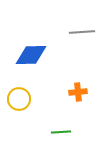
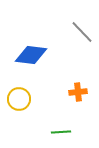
gray line: rotated 50 degrees clockwise
blue diamond: rotated 8 degrees clockwise
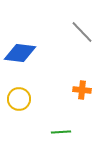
blue diamond: moved 11 px left, 2 px up
orange cross: moved 4 px right, 2 px up; rotated 12 degrees clockwise
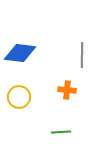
gray line: moved 23 px down; rotated 45 degrees clockwise
orange cross: moved 15 px left
yellow circle: moved 2 px up
